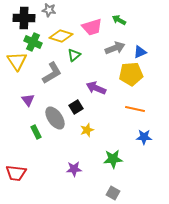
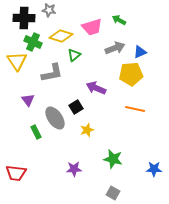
gray L-shape: rotated 20 degrees clockwise
blue star: moved 10 px right, 32 px down
green star: rotated 18 degrees clockwise
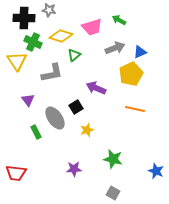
yellow pentagon: rotated 20 degrees counterclockwise
blue star: moved 2 px right, 2 px down; rotated 21 degrees clockwise
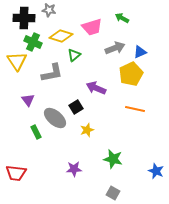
green arrow: moved 3 px right, 2 px up
gray ellipse: rotated 15 degrees counterclockwise
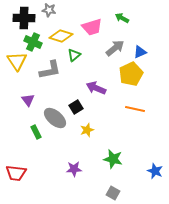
gray arrow: rotated 18 degrees counterclockwise
gray L-shape: moved 2 px left, 3 px up
blue star: moved 1 px left
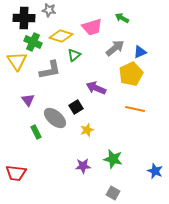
purple star: moved 9 px right, 3 px up
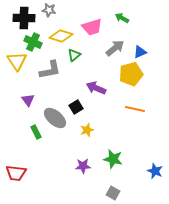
yellow pentagon: rotated 10 degrees clockwise
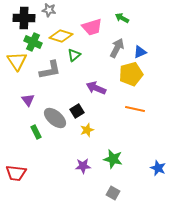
gray arrow: moved 2 px right; rotated 24 degrees counterclockwise
black square: moved 1 px right, 4 px down
blue star: moved 3 px right, 3 px up
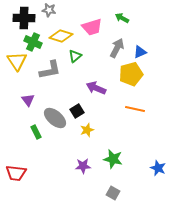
green triangle: moved 1 px right, 1 px down
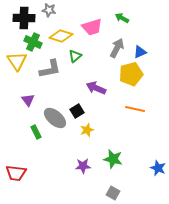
gray L-shape: moved 1 px up
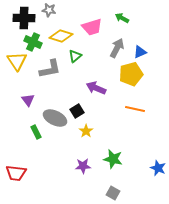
gray ellipse: rotated 15 degrees counterclockwise
yellow star: moved 1 px left, 1 px down; rotated 16 degrees counterclockwise
